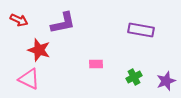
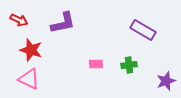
purple rectangle: moved 2 px right; rotated 20 degrees clockwise
red star: moved 8 px left
green cross: moved 5 px left, 12 px up; rotated 21 degrees clockwise
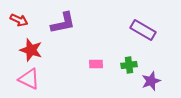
purple star: moved 15 px left
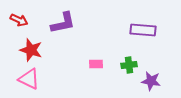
purple rectangle: rotated 25 degrees counterclockwise
purple star: rotated 30 degrees clockwise
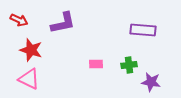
purple star: moved 1 px down
